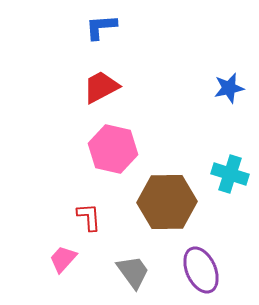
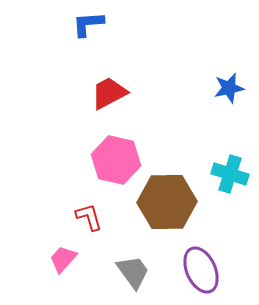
blue L-shape: moved 13 px left, 3 px up
red trapezoid: moved 8 px right, 6 px down
pink hexagon: moved 3 px right, 11 px down
red L-shape: rotated 12 degrees counterclockwise
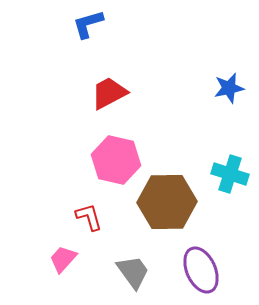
blue L-shape: rotated 12 degrees counterclockwise
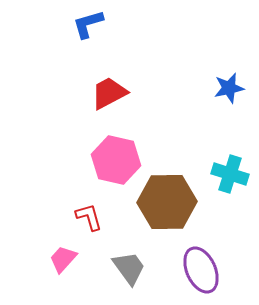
gray trapezoid: moved 4 px left, 4 px up
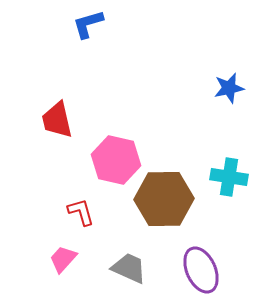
red trapezoid: moved 52 px left, 27 px down; rotated 75 degrees counterclockwise
cyan cross: moved 1 px left, 3 px down; rotated 9 degrees counterclockwise
brown hexagon: moved 3 px left, 3 px up
red L-shape: moved 8 px left, 5 px up
gray trapezoid: rotated 30 degrees counterclockwise
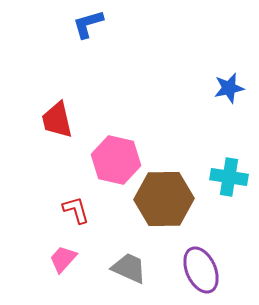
red L-shape: moved 5 px left, 2 px up
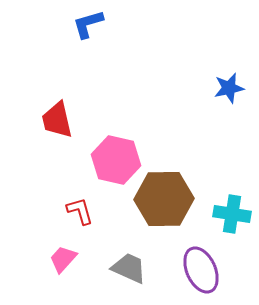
cyan cross: moved 3 px right, 37 px down
red L-shape: moved 4 px right, 1 px down
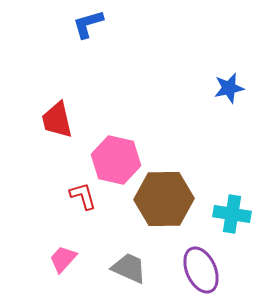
red L-shape: moved 3 px right, 15 px up
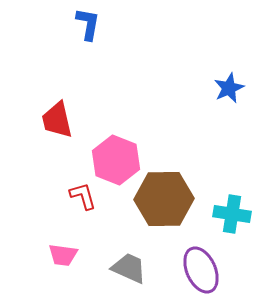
blue L-shape: rotated 116 degrees clockwise
blue star: rotated 12 degrees counterclockwise
pink hexagon: rotated 9 degrees clockwise
pink trapezoid: moved 4 px up; rotated 124 degrees counterclockwise
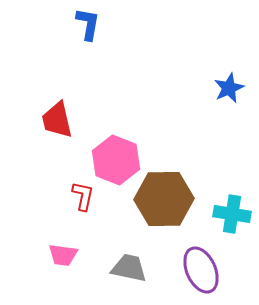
red L-shape: rotated 28 degrees clockwise
gray trapezoid: rotated 12 degrees counterclockwise
